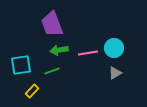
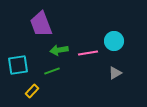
purple trapezoid: moved 11 px left
cyan circle: moved 7 px up
cyan square: moved 3 px left
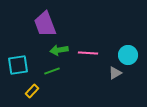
purple trapezoid: moved 4 px right
cyan circle: moved 14 px right, 14 px down
pink line: rotated 12 degrees clockwise
